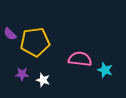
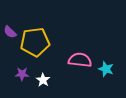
purple semicircle: moved 2 px up
pink semicircle: moved 1 px down
cyan star: moved 1 px right, 1 px up
white star: rotated 16 degrees clockwise
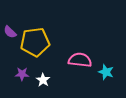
cyan star: moved 3 px down
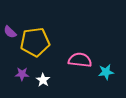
cyan star: rotated 28 degrees counterclockwise
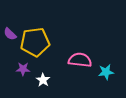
purple semicircle: moved 2 px down
purple star: moved 1 px right, 5 px up
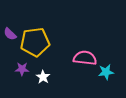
pink semicircle: moved 5 px right, 2 px up
purple star: moved 1 px left
white star: moved 3 px up
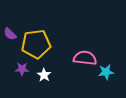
yellow pentagon: moved 1 px right, 2 px down
white star: moved 1 px right, 2 px up
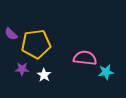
purple semicircle: moved 1 px right
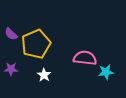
yellow pentagon: rotated 16 degrees counterclockwise
purple star: moved 11 px left
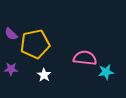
yellow pentagon: moved 1 px left; rotated 12 degrees clockwise
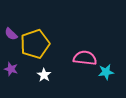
yellow pentagon: rotated 8 degrees counterclockwise
purple star: rotated 16 degrees clockwise
